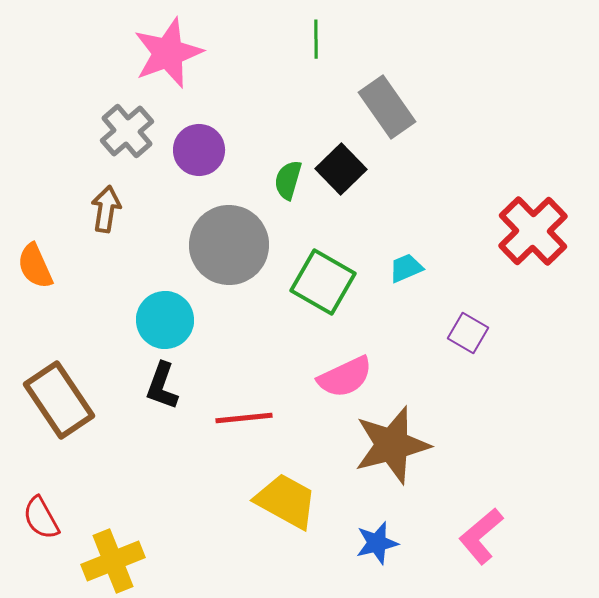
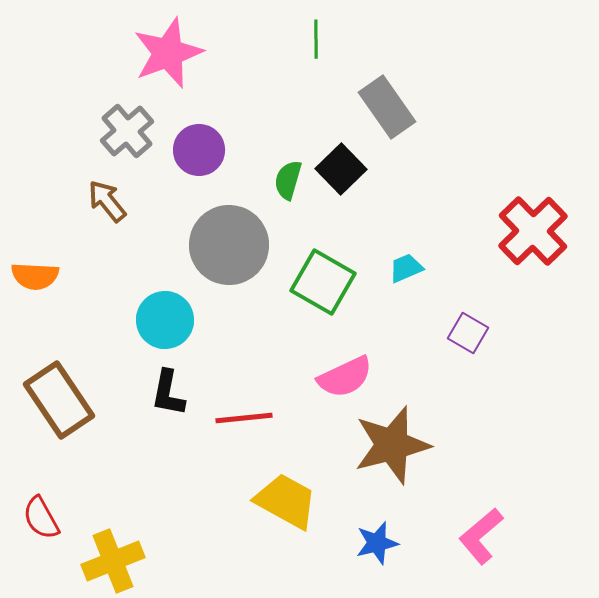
brown arrow: moved 1 px right, 8 px up; rotated 48 degrees counterclockwise
orange semicircle: moved 10 px down; rotated 63 degrees counterclockwise
black L-shape: moved 6 px right, 7 px down; rotated 9 degrees counterclockwise
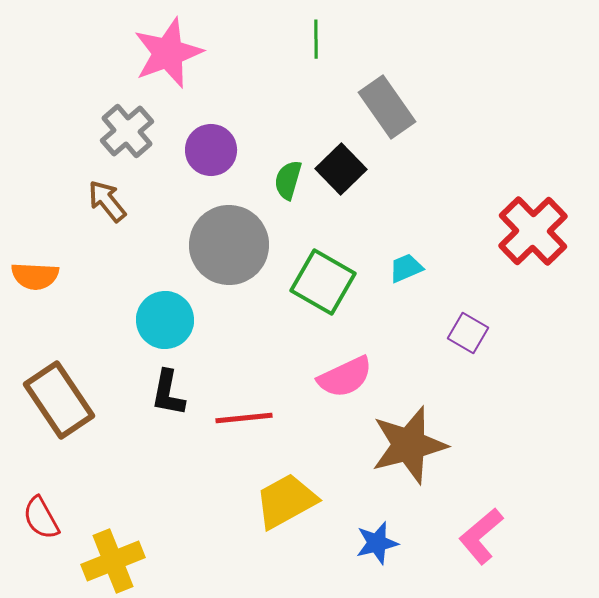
purple circle: moved 12 px right
brown star: moved 17 px right
yellow trapezoid: rotated 58 degrees counterclockwise
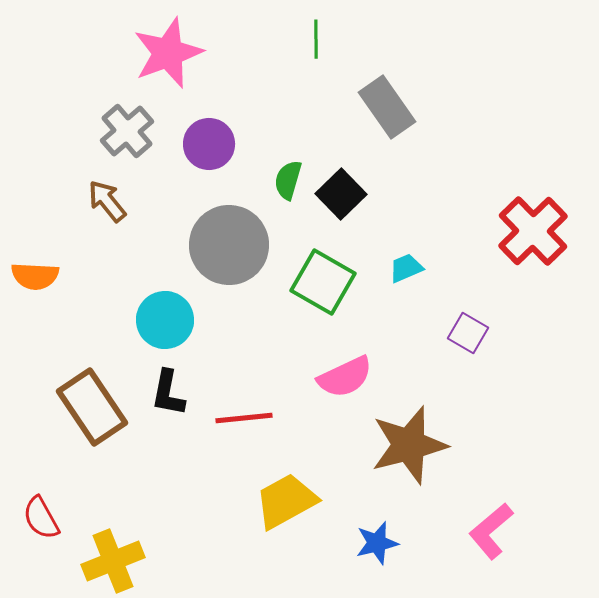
purple circle: moved 2 px left, 6 px up
black square: moved 25 px down
brown rectangle: moved 33 px right, 7 px down
pink L-shape: moved 10 px right, 5 px up
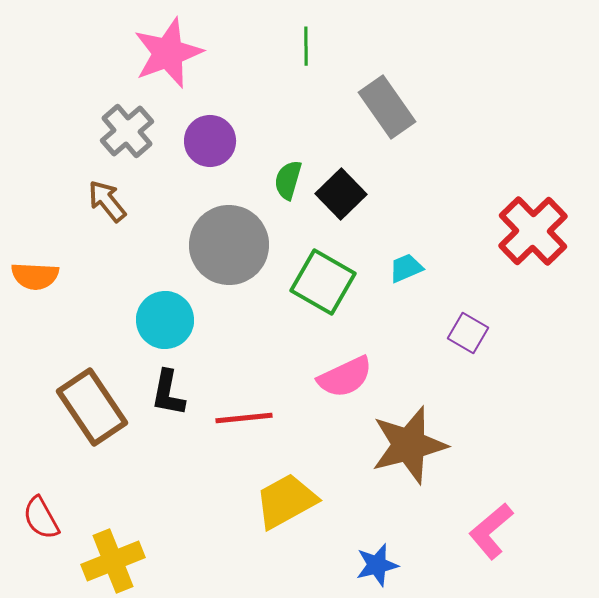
green line: moved 10 px left, 7 px down
purple circle: moved 1 px right, 3 px up
blue star: moved 22 px down
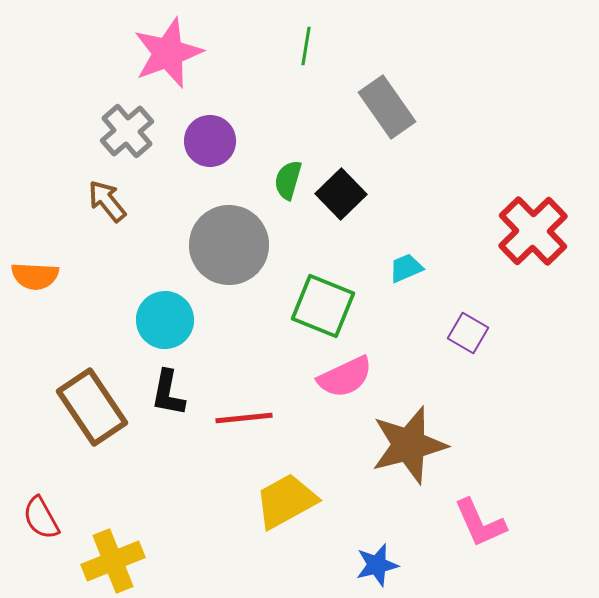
green line: rotated 9 degrees clockwise
green square: moved 24 px down; rotated 8 degrees counterclockwise
pink L-shape: moved 11 px left, 8 px up; rotated 74 degrees counterclockwise
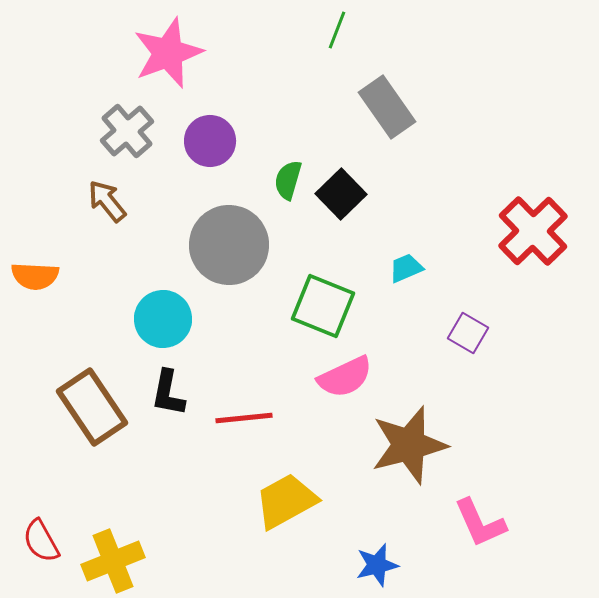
green line: moved 31 px right, 16 px up; rotated 12 degrees clockwise
cyan circle: moved 2 px left, 1 px up
red semicircle: moved 23 px down
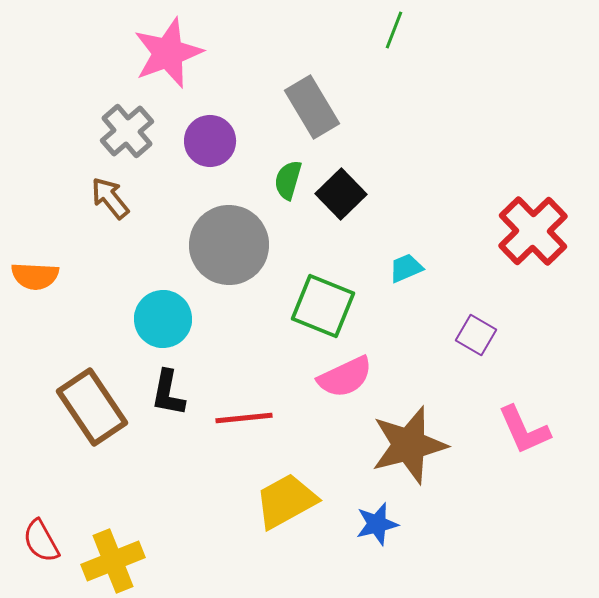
green line: moved 57 px right
gray rectangle: moved 75 px left; rotated 4 degrees clockwise
brown arrow: moved 3 px right, 3 px up
purple square: moved 8 px right, 2 px down
pink L-shape: moved 44 px right, 93 px up
blue star: moved 41 px up
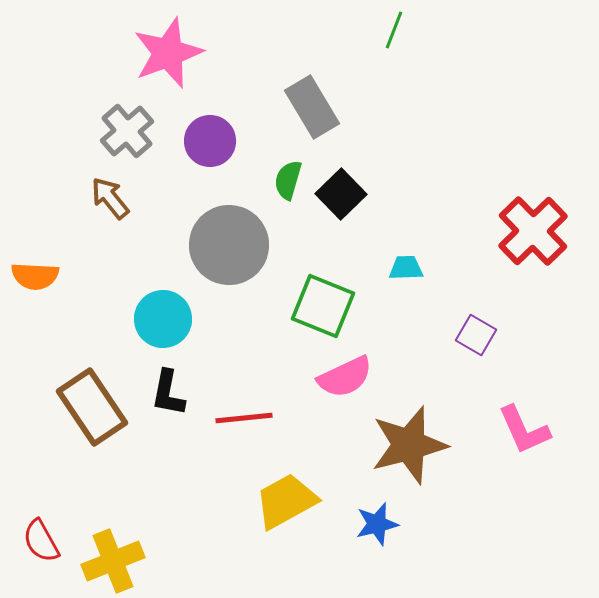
cyan trapezoid: rotated 21 degrees clockwise
